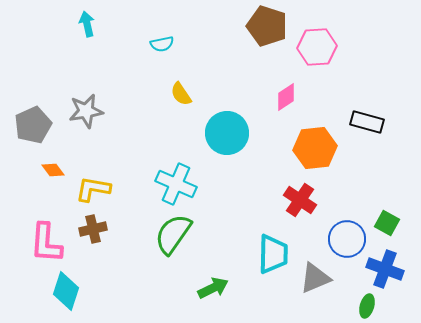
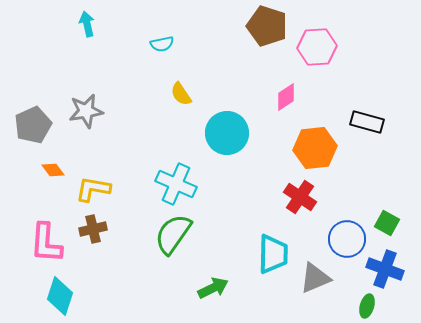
red cross: moved 3 px up
cyan diamond: moved 6 px left, 5 px down
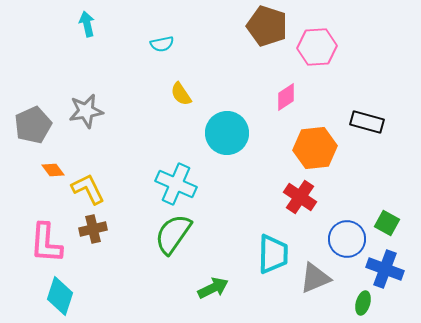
yellow L-shape: moved 5 px left; rotated 54 degrees clockwise
green ellipse: moved 4 px left, 3 px up
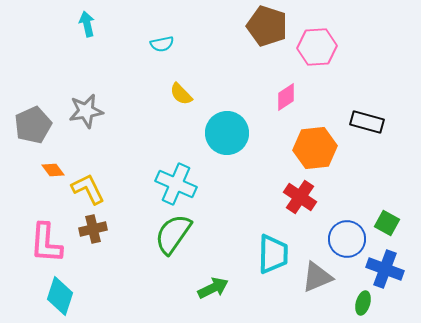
yellow semicircle: rotated 10 degrees counterclockwise
gray triangle: moved 2 px right, 1 px up
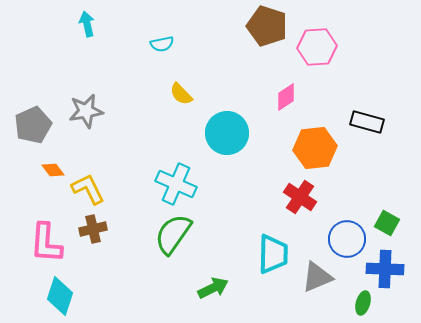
blue cross: rotated 18 degrees counterclockwise
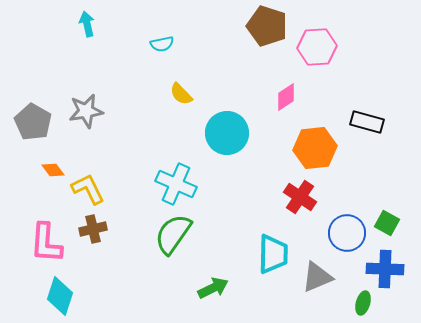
gray pentagon: moved 3 px up; rotated 18 degrees counterclockwise
blue circle: moved 6 px up
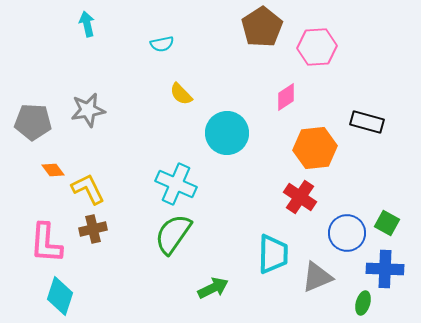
brown pentagon: moved 5 px left, 1 px down; rotated 21 degrees clockwise
gray star: moved 2 px right, 1 px up
gray pentagon: rotated 27 degrees counterclockwise
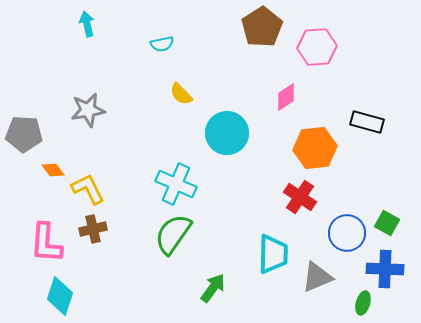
gray pentagon: moved 9 px left, 12 px down
green arrow: rotated 28 degrees counterclockwise
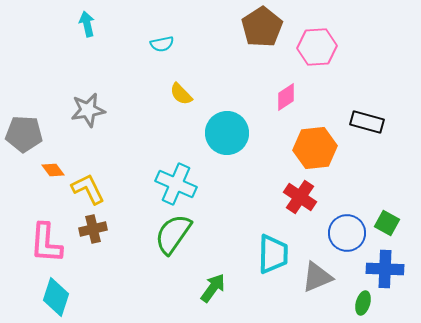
cyan diamond: moved 4 px left, 1 px down
